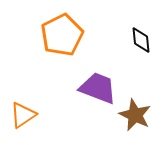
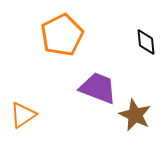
black diamond: moved 5 px right, 2 px down
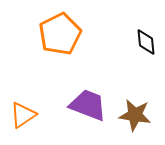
orange pentagon: moved 2 px left, 1 px up
purple trapezoid: moved 10 px left, 17 px down
brown star: rotated 16 degrees counterclockwise
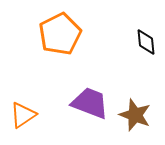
purple trapezoid: moved 2 px right, 2 px up
brown star: rotated 12 degrees clockwise
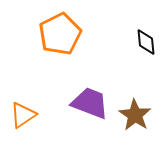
brown star: rotated 12 degrees clockwise
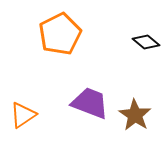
black diamond: rotated 44 degrees counterclockwise
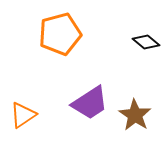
orange pentagon: rotated 12 degrees clockwise
purple trapezoid: rotated 126 degrees clockwise
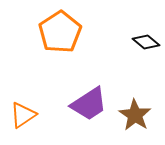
orange pentagon: moved 2 px up; rotated 18 degrees counterclockwise
purple trapezoid: moved 1 px left, 1 px down
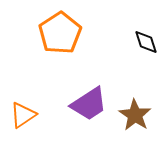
orange pentagon: moved 1 px down
black diamond: rotated 32 degrees clockwise
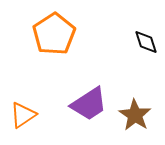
orange pentagon: moved 6 px left, 1 px down
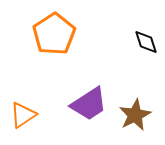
brown star: rotated 12 degrees clockwise
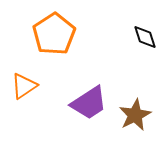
black diamond: moved 1 px left, 5 px up
purple trapezoid: moved 1 px up
orange triangle: moved 1 px right, 29 px up
